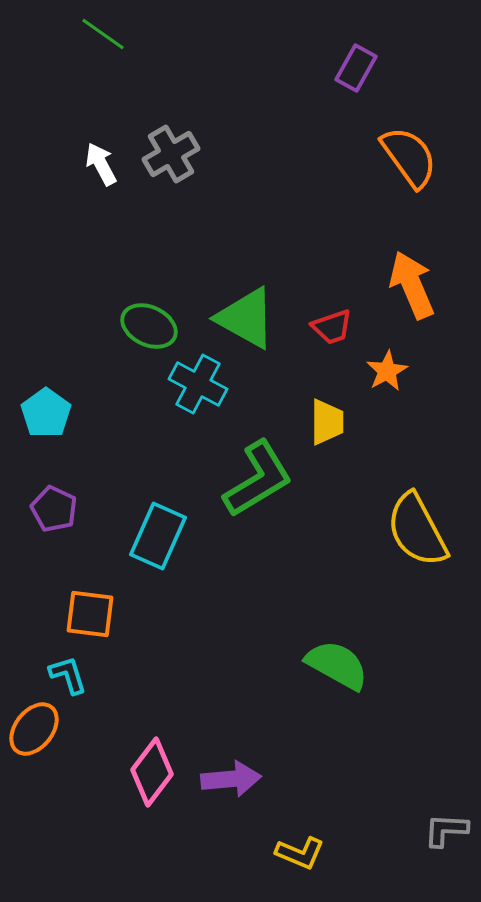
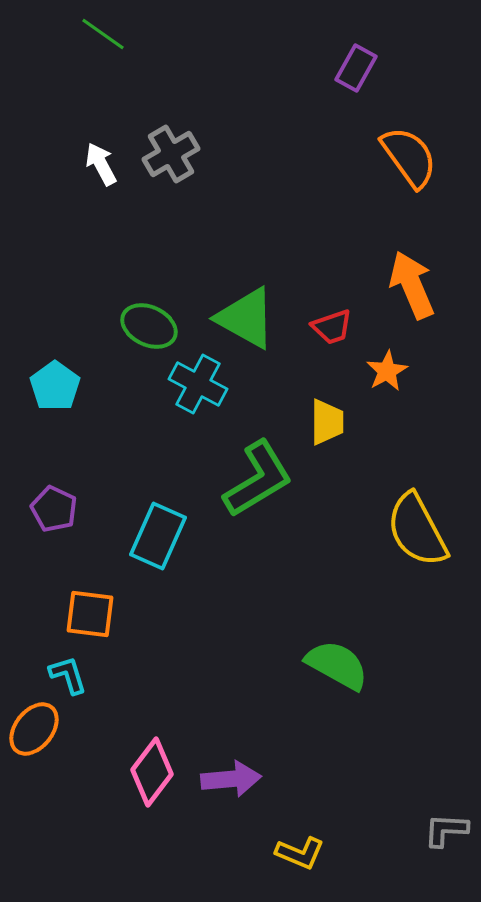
cyan pentagon: moved 9 px right, 27 px up
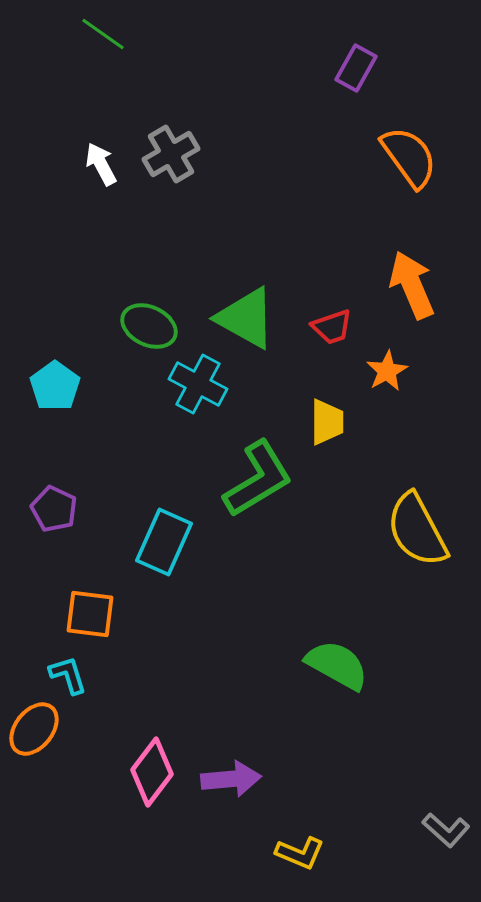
cyan rectangle: moved 6 px right, 6 px down
gray L-shape: rotated 141 degrees counterclockwise
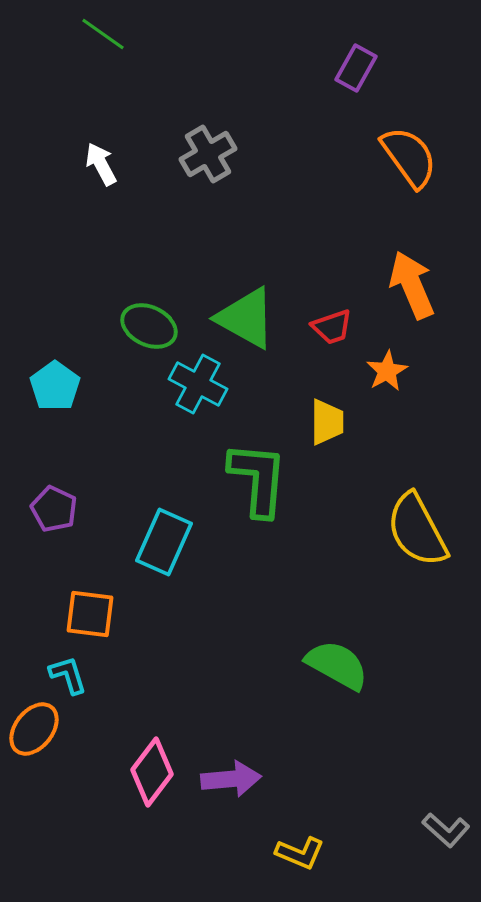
gray cross: moved 37 px right
green L-shape: rotated 54 degrees counterclockwise
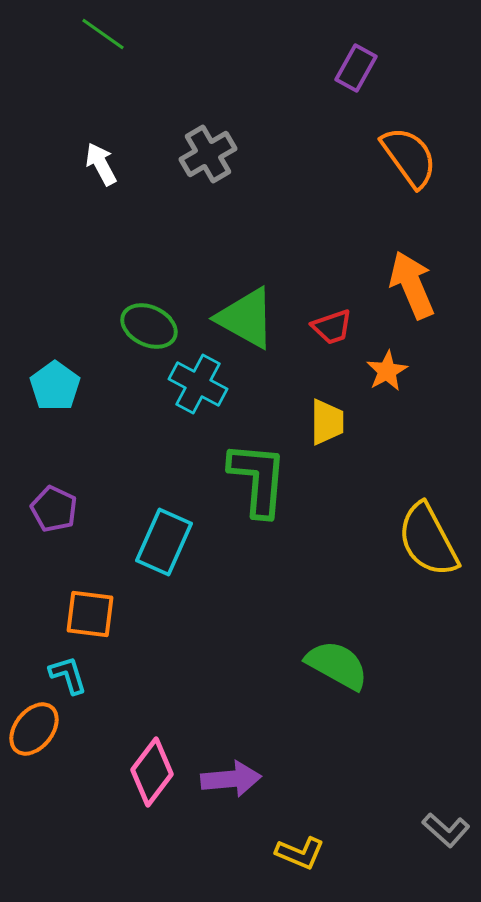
yellow semicircle: moved 11 px right, 10 px down
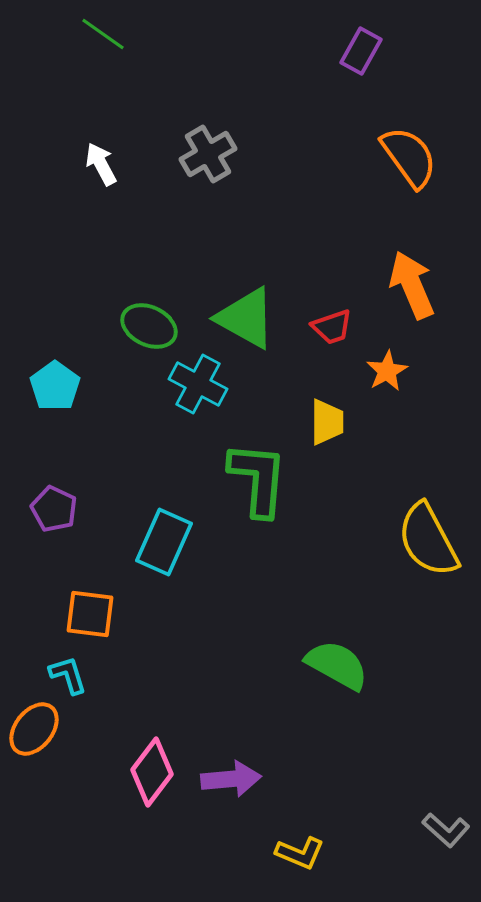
purple rectangle: moved 5 px right, 17 px up
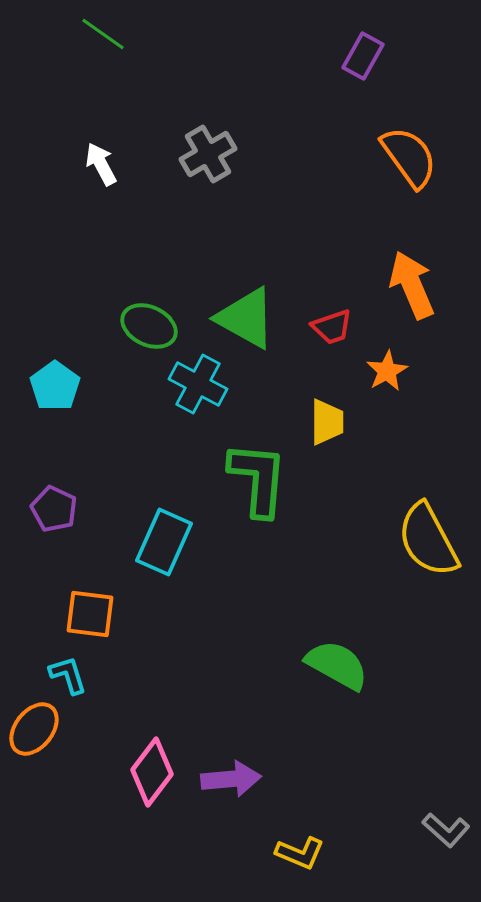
purple rectangle: moved 2 px right, 5 px down
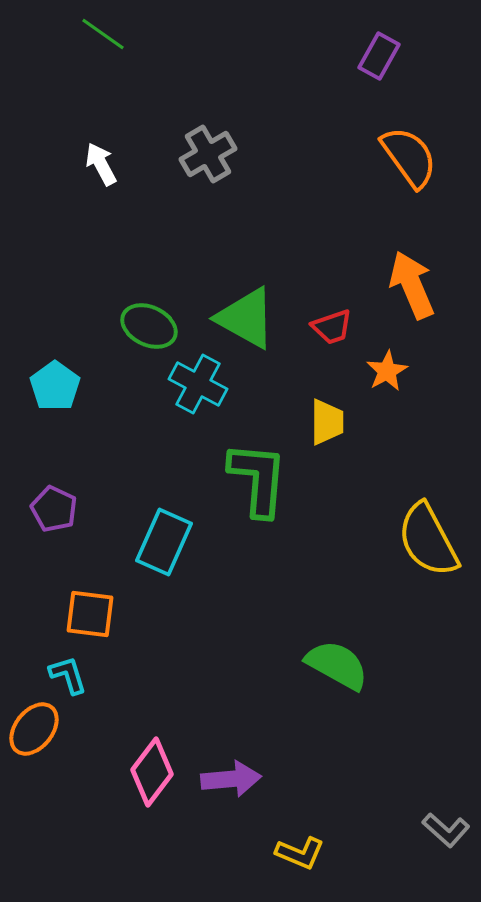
purple rectangle: moved 16 px right
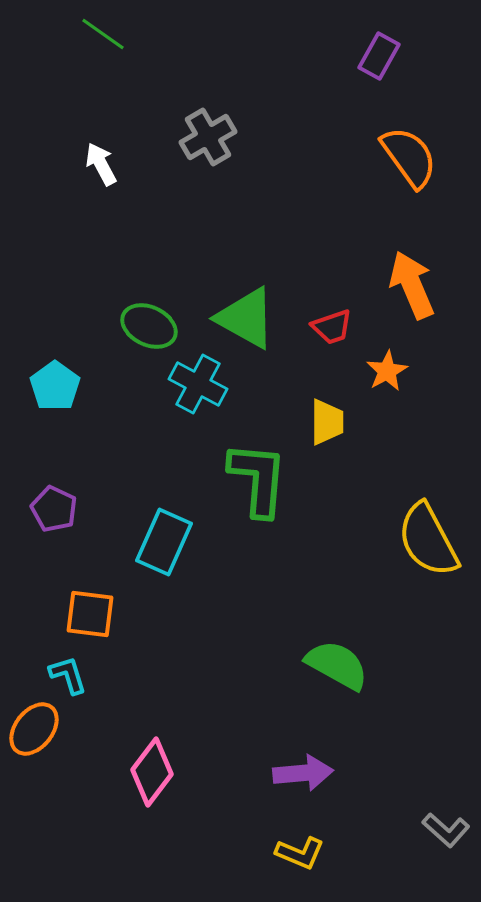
gray cross: moved 17 px up
purple arrow: moved 72 px right, 6 px up
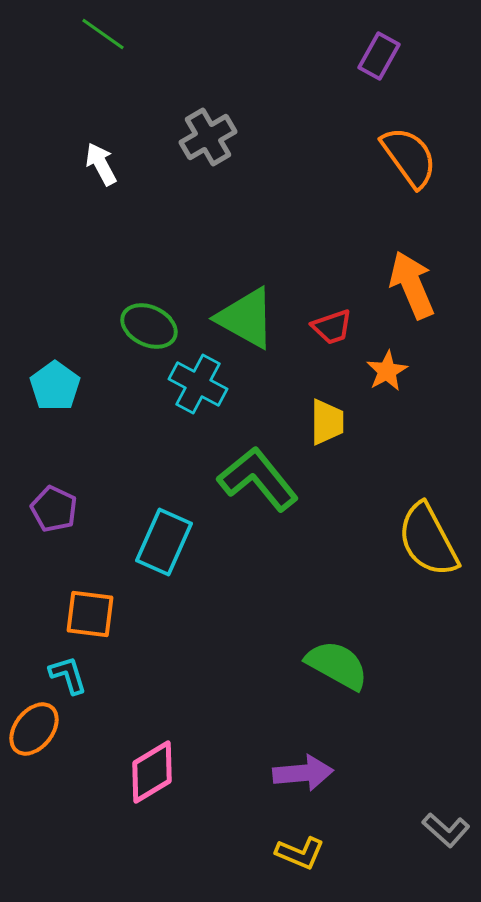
green L-shape: rotated 44 degrees counterclockwise
pink diamond: rotated 22 degrees clockwise
